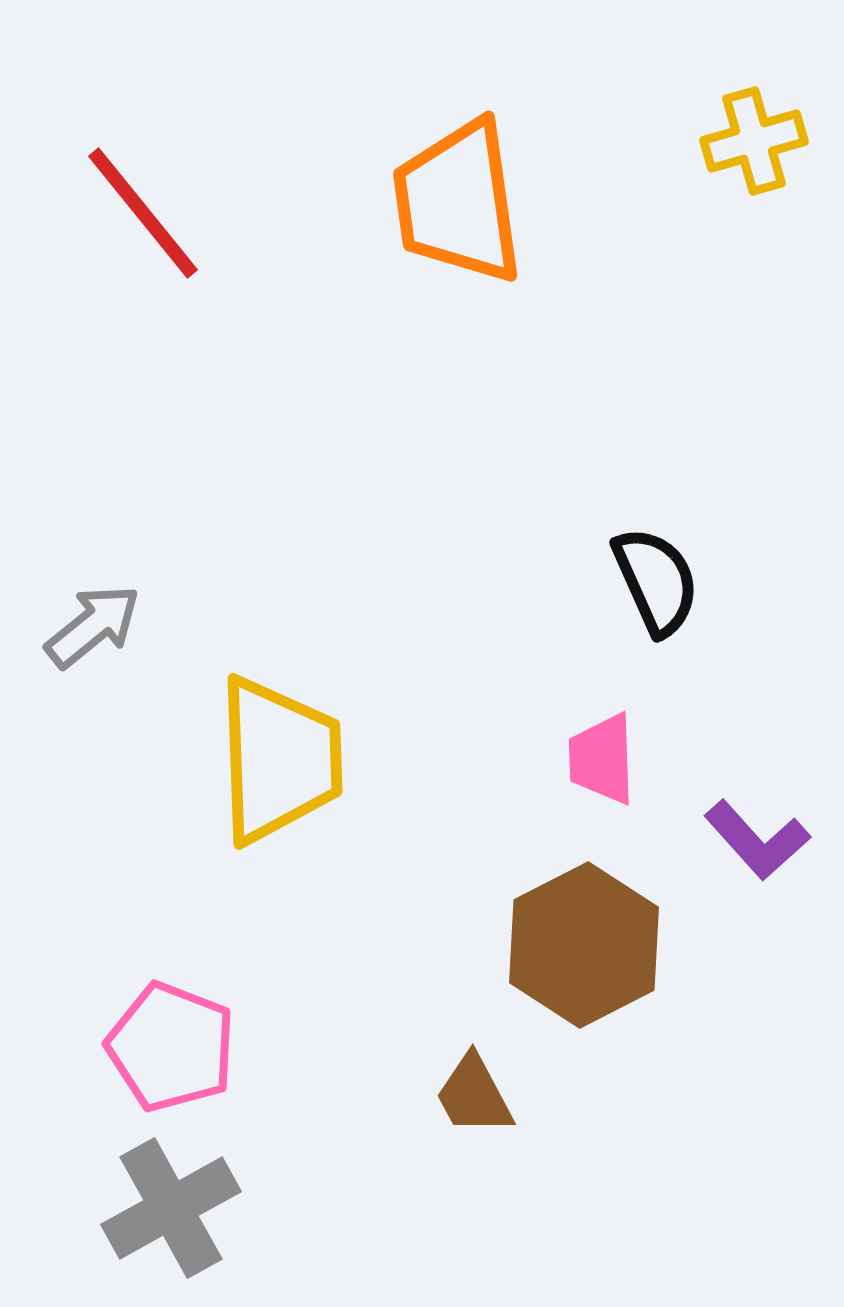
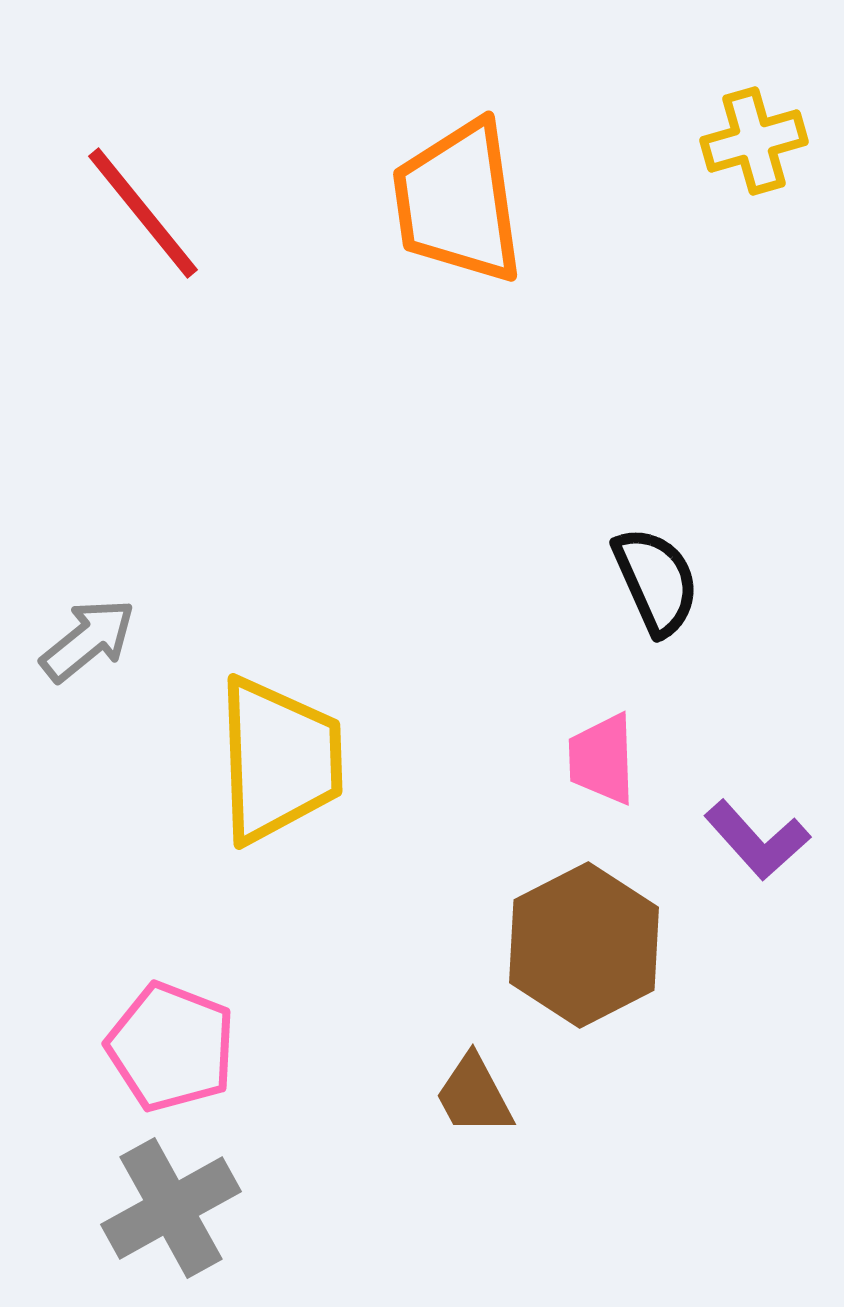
gray arrow: moved 5 px left, 14 px down
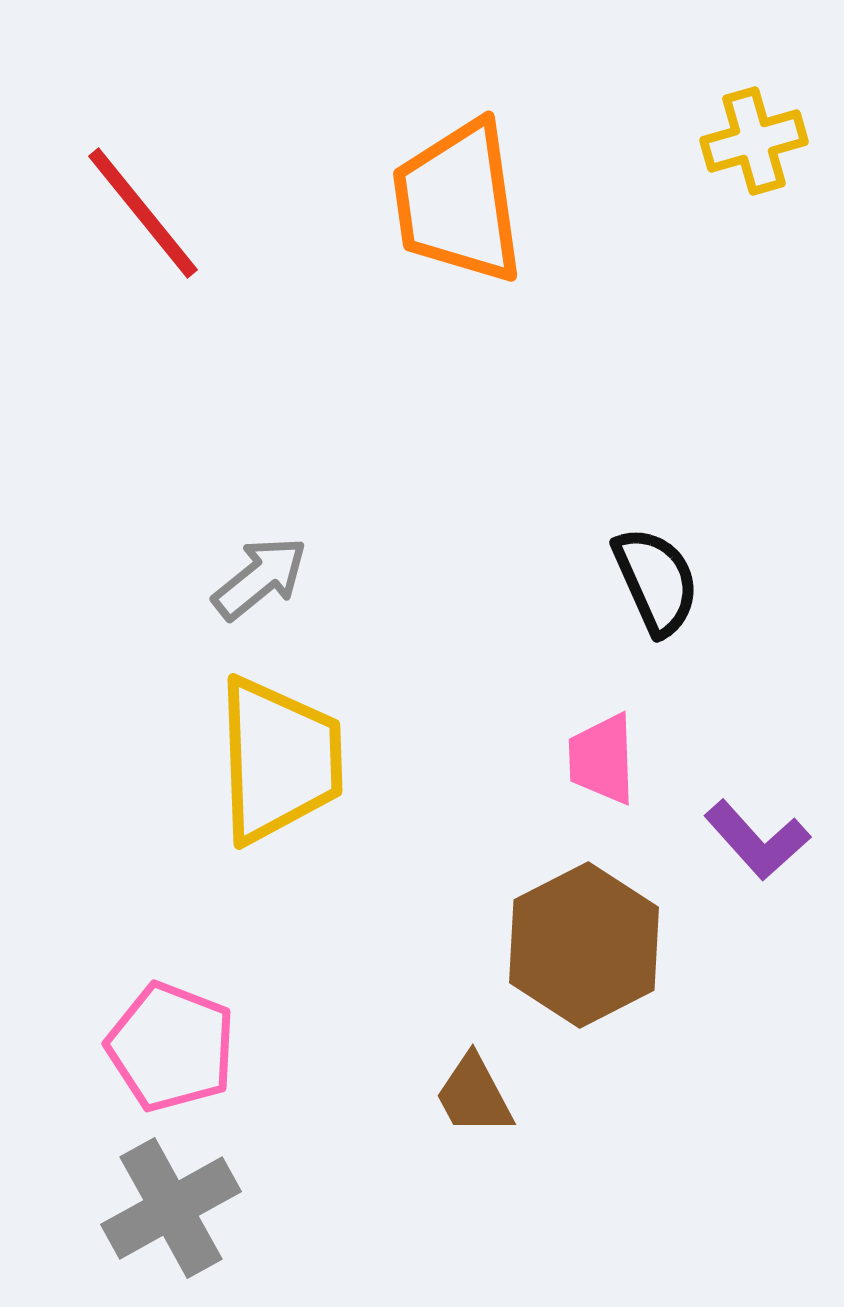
gray arrow: moved 172 px right, 62 px up
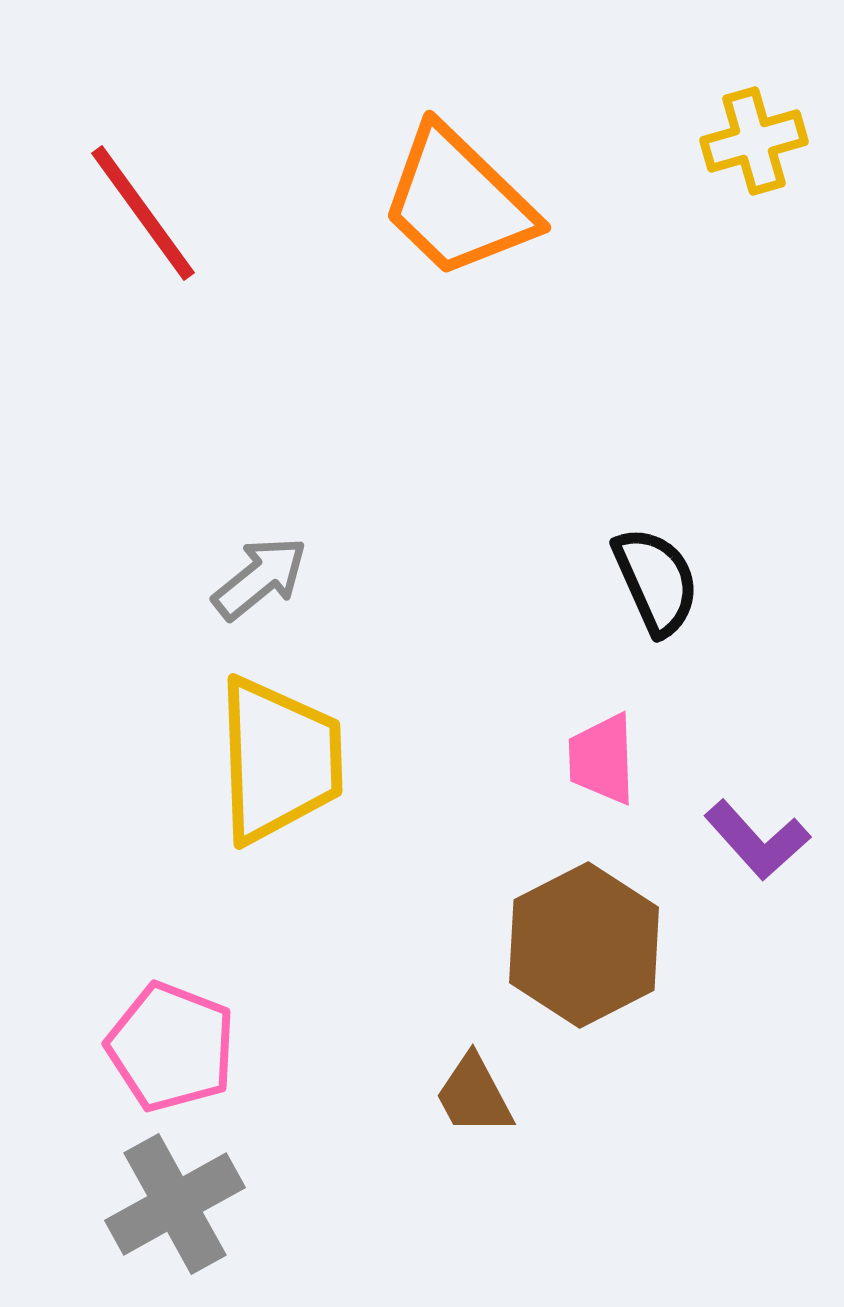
orange trapezoid: rotated 38 degrees counterclockwise
red line: rotated 3 degrees clockwise
gray cross: moved 4 px right, 4 px up
